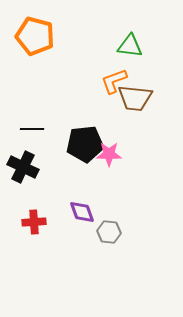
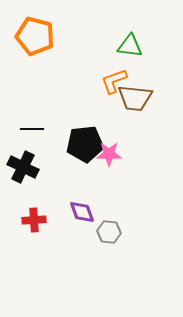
red cross: moved 2 px up
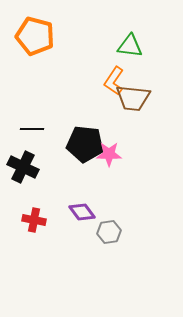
orange L-shape: rotated 36 degrees counterclockwise
brown trapezoid: moved 2 px left
black pentagon: rotated 12 degrees clockwise
purple diamond: rotated 16 degrees counterclockwise
red cross: rotated 15 degrees clockwise
gray hexagon: rotated 15 degrees counterclockwise
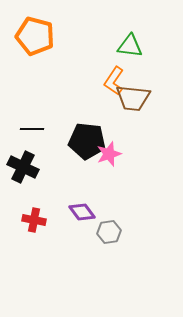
black pentagon: moved 2 px right, 3 px up
pink star: rotated 20 degrees counterclockwise
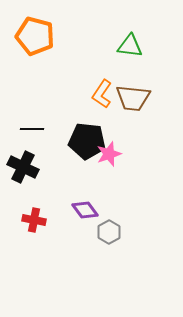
orange L-shape: moved 12 px left, 13 px down
purple diamond: moved 3 px right, 2 px up
gray hexagon: rotated 20 degrees counterclockwise
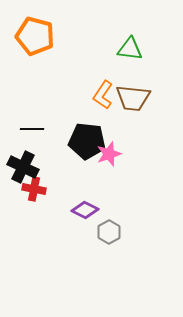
green triangle: moved 3 px down
orange L-shape: moved 1 px right, 1 px down
purple diamond: rotated 28 degrees counterclockwise
red cross: moved 31 px up
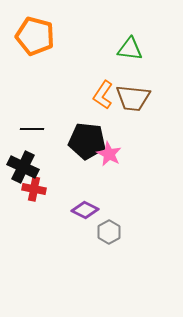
pink star: rotated 25 degrees counterclockwise
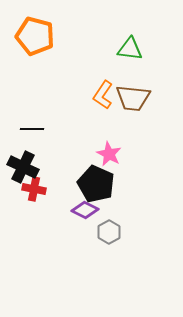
black pentagon: moved 9 px right, 43 px down; rotated 18 degrees clockwise
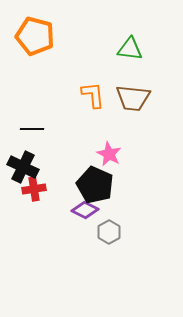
orange L-shape: moved 10 px left; rotated 140 degrees clockwise
black pentagon: moved 1 px left, 1 px down
red cross: rotated 20 degrees counterclockwise
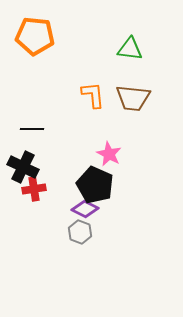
orange pentagon: rotated 9 degrees counterclockwise
purple diamond: moved 1 px up
gray hexagon: moved 29 px left; rotated 10 degrees counterclockwise
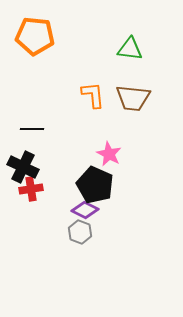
red cross: moved 3 px left
purple diamond: moved 1 px down
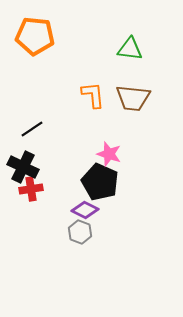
black line: rotated 35 degrees counterclockwise
pink star: rotated 10 degrees counterclockwise
black pentagon: moved 5 px right, 3 px up
